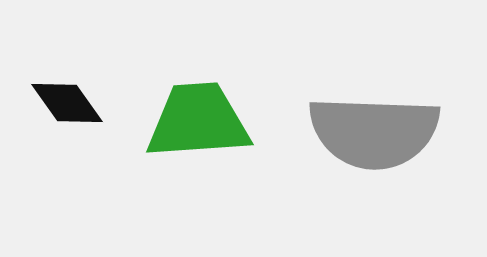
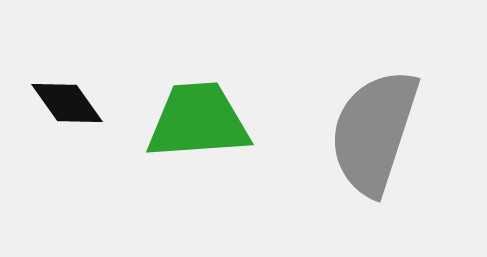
gray semicircle: rotated 106 degrees clockwise
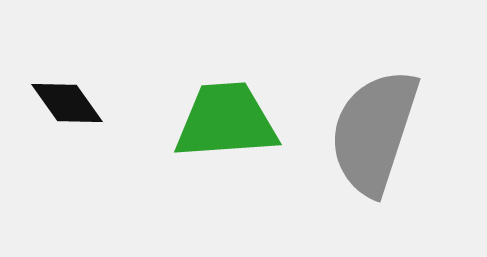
green trapezoid: moved 28 px right
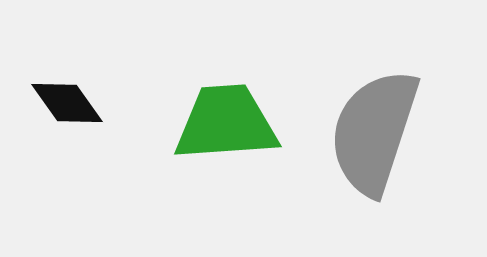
green trapezoid: moved 2 px down
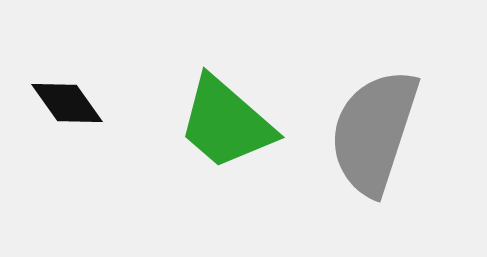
green trapezoid: rotated 135 degrees counterclockwise
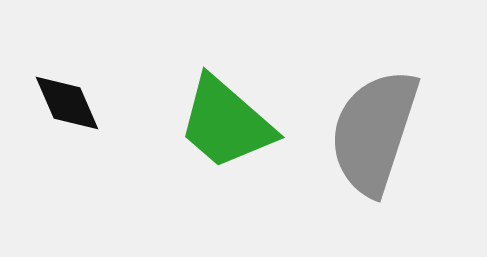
black diamond: rotated 12 degrees clockwise
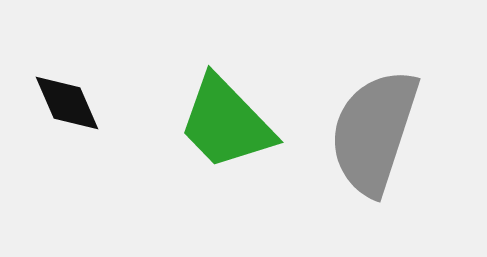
green trapezoid: rotated 5 degrees clockwise
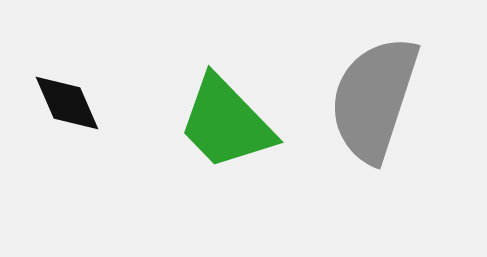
gray semicircle: moved 33 px up
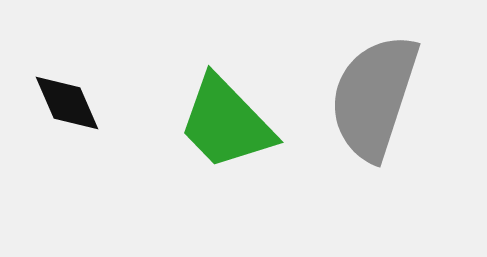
gray semicircle: moved 2 px up
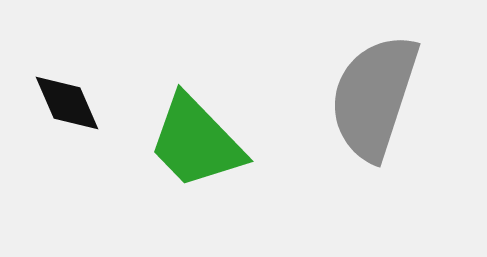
green trapezoid: moved 30 px left, 19 px down
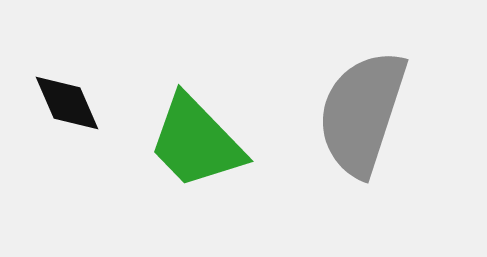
gray semicircle: moved 12 px left, 16 px down
